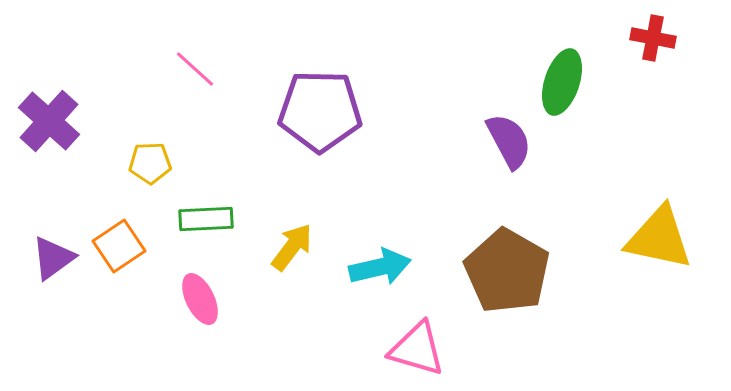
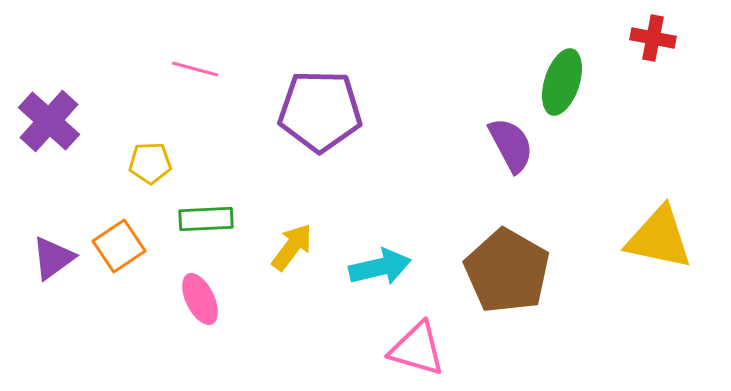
pink line: rotated 27 degrees counterclockwise
purple semicircle: moved 2 px right, 4 px down
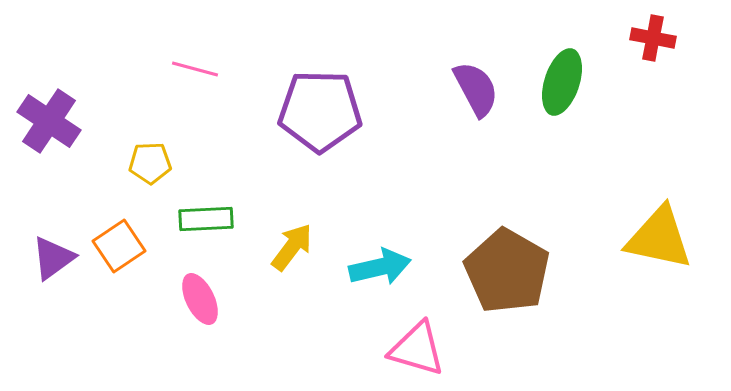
purple cross: rotated 8 degrees counterclockwise
purple semicircle: moved 35 px left, 56 px up
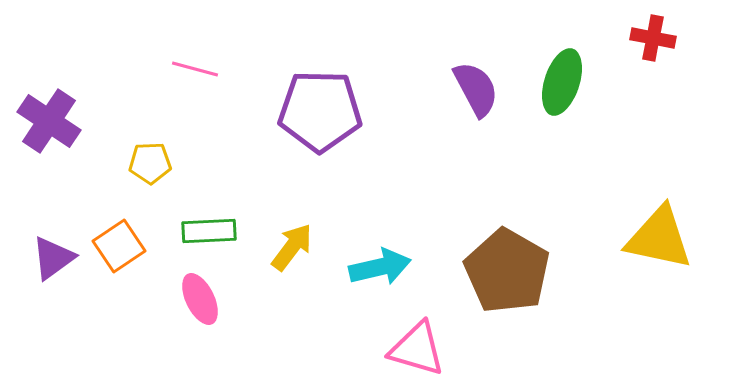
green rectangle: moved 3 px right, 12 px down
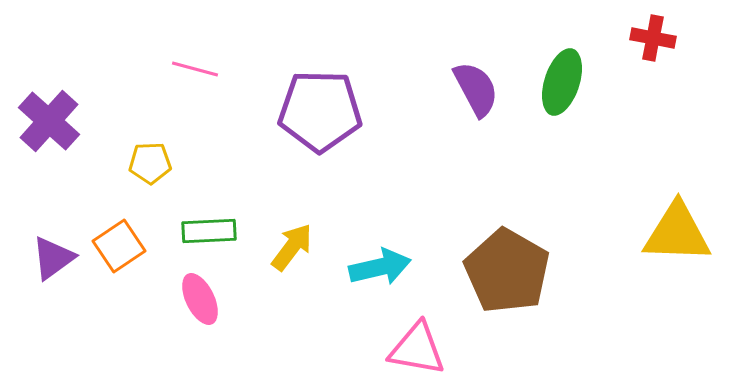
purple cross: rotated 8 degrees clockwise
yellow triangle: moved 18 px right, 5 px up; rotated 10 degrees counterclockwise
pink triangle: rotated 6 degrees counterclockwise
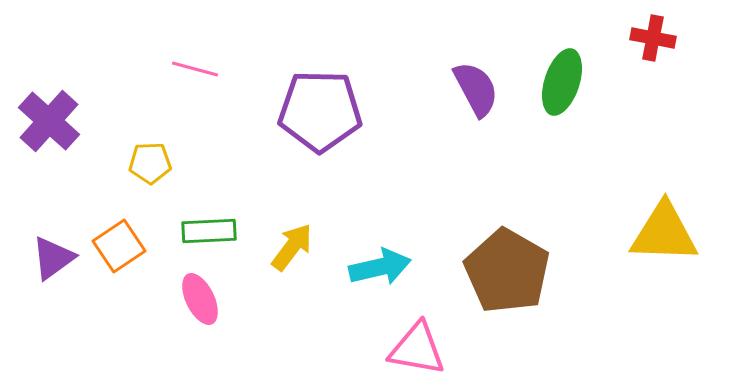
yellow triangle: moved 13 px left
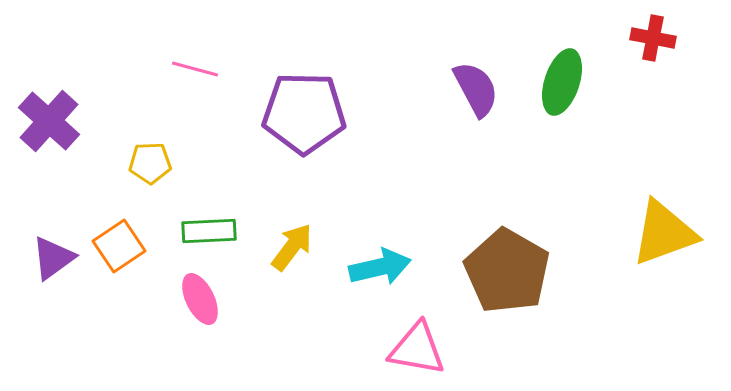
purple pentagon: moved 16 px left, 2 px down
yellow triangle: rotated 22 degrees counterclockwise
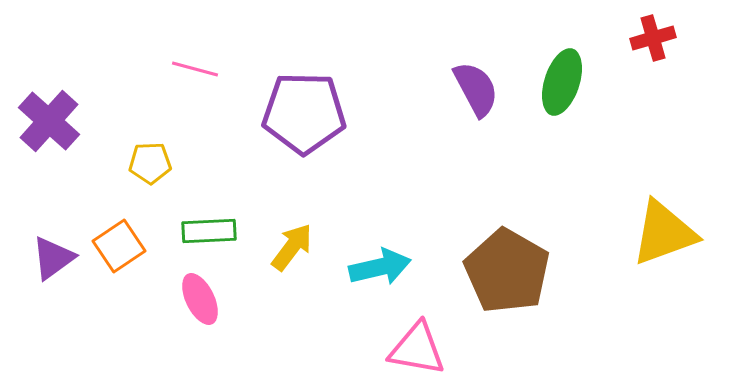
red cross: rotated 27 degrees counterclockwise
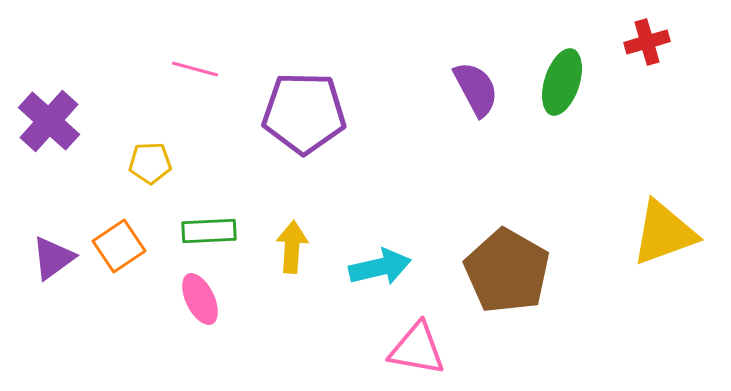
red cross: moved 6 px left, 4 px down
yellow arrow: rotated 33 degrees counterclockwise
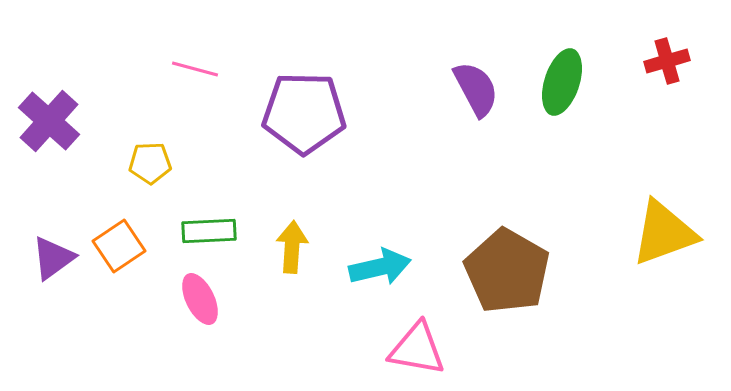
red cross: moved 20 px right, 19 px down
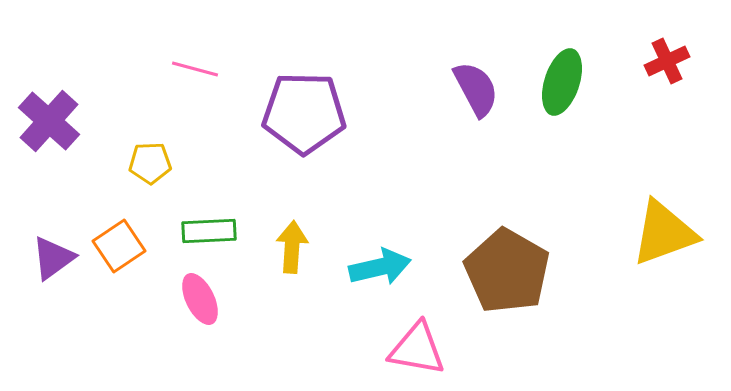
red cross: rotated 9 degrees counterclockwise
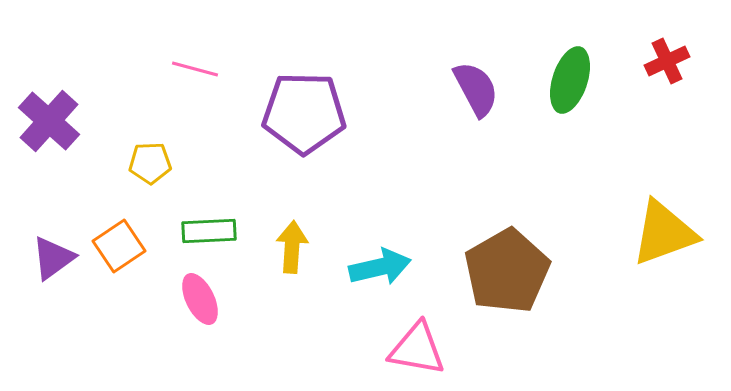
green ellipse: moved 8 px right, 2 px up
brown pentagon: rotated 12 degrees clockwise
